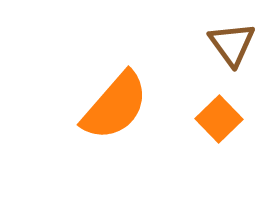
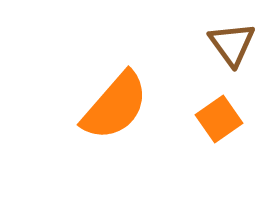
orange square: rotated 9 degrees clockwise
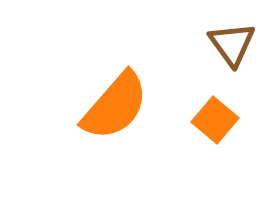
orange square: moved 4 px left, 1 px down; rotated 15 degrees counterclockwise
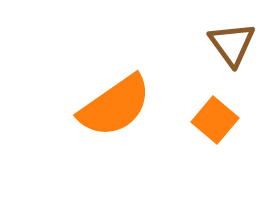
orange semicircle: rotated 14 degrees clockwise
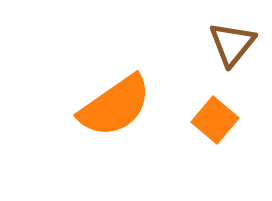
brown triangle: rotated 15 degrees clockwise
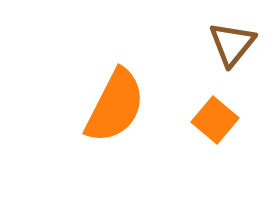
orange semicircle: rotated 28 degrees counterclockwise
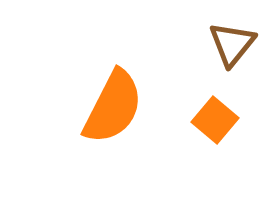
orange semicircle: moved 2 px left, 1 px down
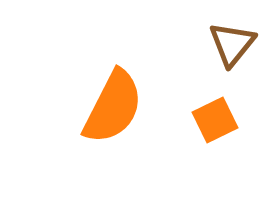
orange square: rotated 24 degrees clockwise
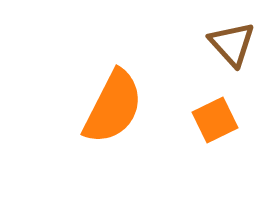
brown triangle: rotated 21 degrees counterclockwise
